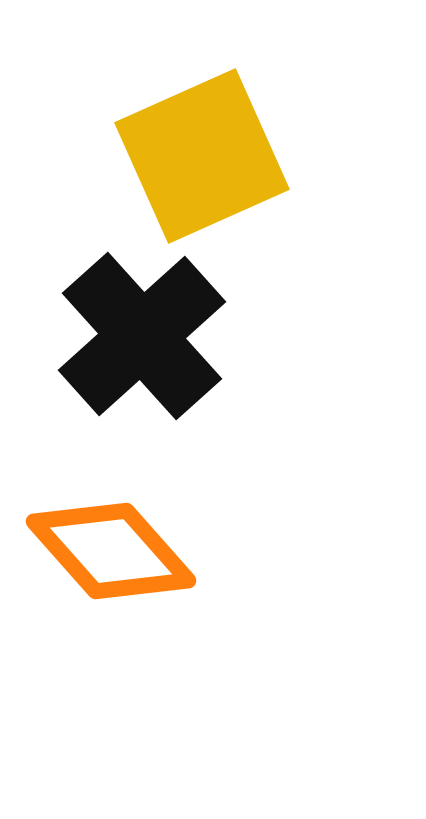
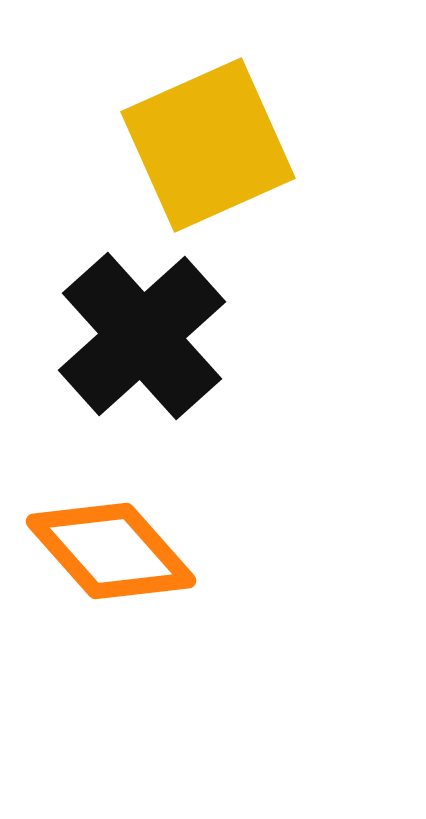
yellow square: moved 6 px right, 11 px up
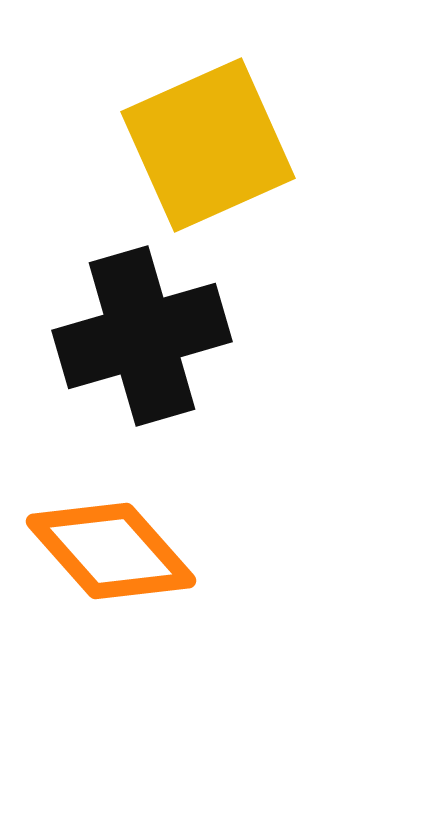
black cross: rotated 26 degrees clockwise
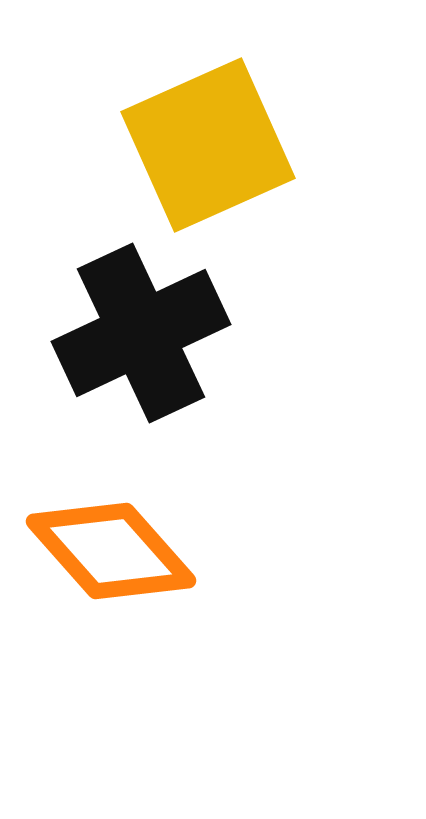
black cross: moved 1 px left, 3 px up; rotated 9 degrees counterclockwise
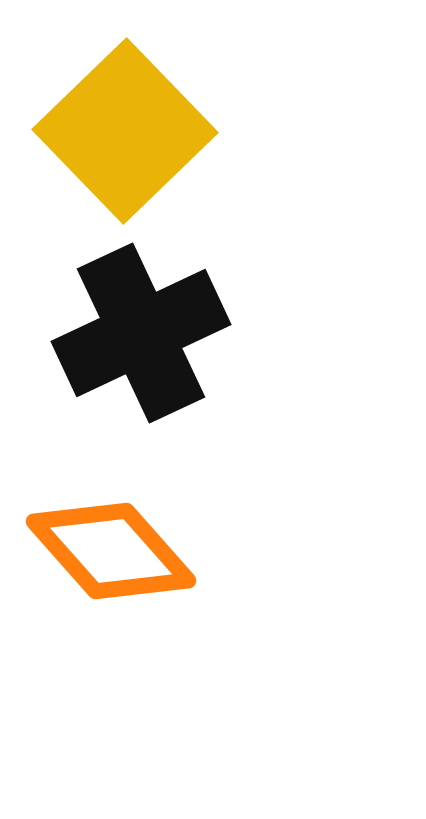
yellow square: moved 83 px left, 14 px up; rotated 20 degrees counterclockwise
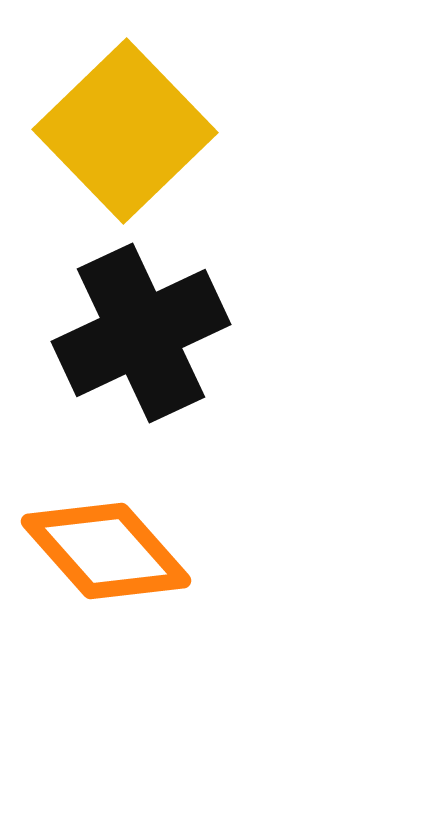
orange diamond: moved 5 px left
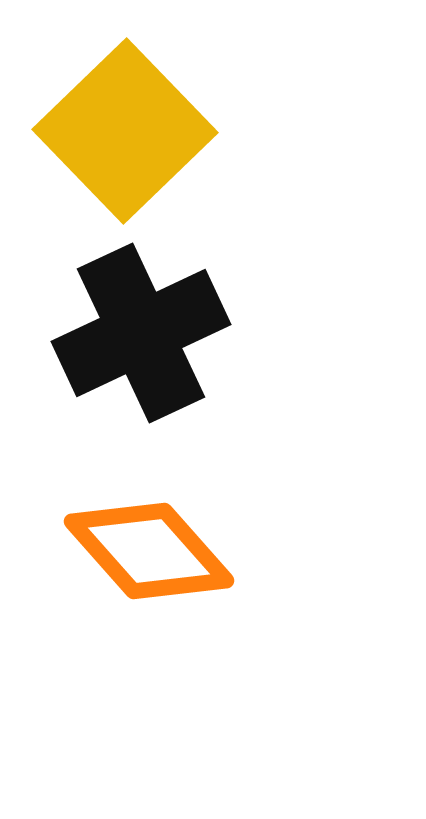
orange diamond: moved 43 px right
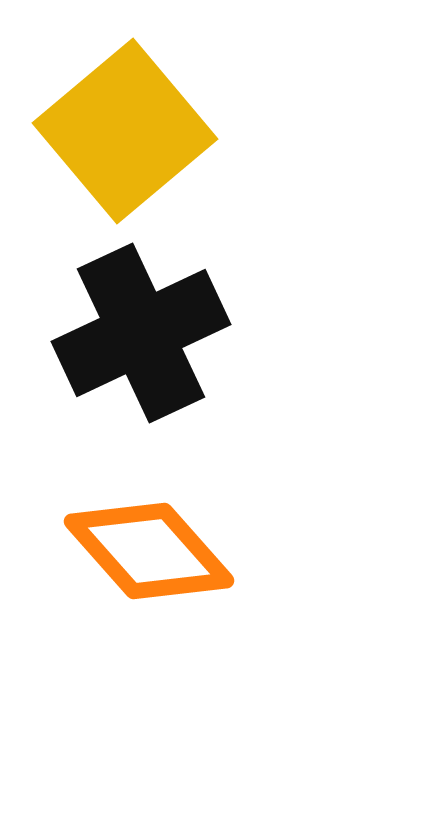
yellow square: rotated 4 degrees clockwise
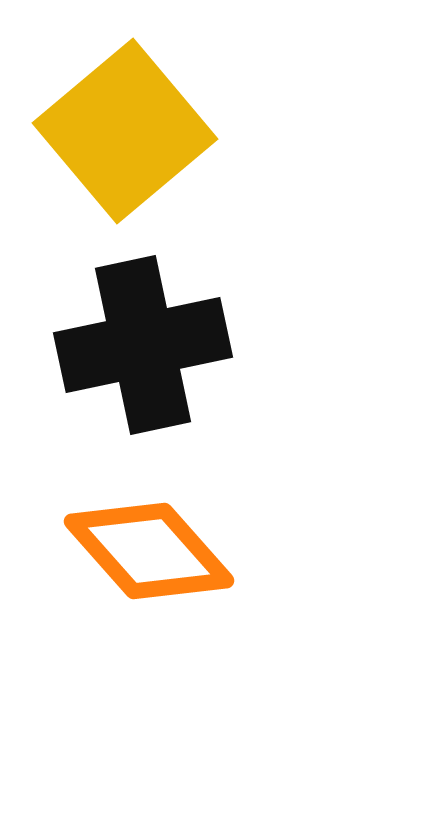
black cross: moved 2 px right, 12 px down; rotated 13 degrees clockwise
